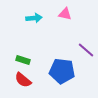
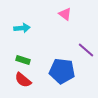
pink triangle: rotated 24 degrees clockwise
cyan arrow: moved 12 px left, 10 px down
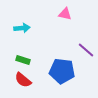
pink triangle: rotated 24 degrees counterclockwise
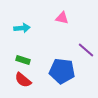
pink triangle: moved 3 px left, 4 px down
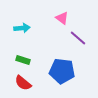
pink triangle: rotated 24 degrees clockwise
purple line: moved 8 px left, 12 px up
red semicircle: moved 3 px down
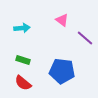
pink triangle: moved 2 px down
purple line: moved 7 px right
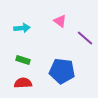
pink triangle: moved 2 px left, 1 px down
red semicircle: rotated 138 degrees clockwise
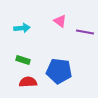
purple line: moved 6 px up; rotated 30 degrees counterclockwise
blue pentagon: moved 3 px left
red semicircle: moved 5 px right, 1 px up
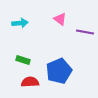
pink triangle: moved 2 px up
cyan arrow: moved 2 px left, 5 px up
blue pentagon: rotated 30 degrees counterclockwise
red semicircle: moved 2 px right
